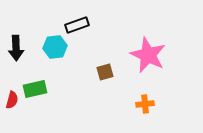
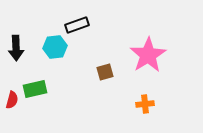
pink star: rotated 15 degrees clockwise
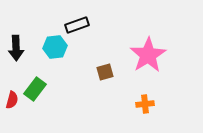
green rectangle: rotated 40 degrees counterclockwise
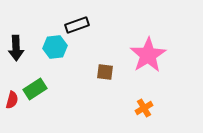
brown square: rotated 24 degrees clockwise
green rectangle: rotated 20 degrees clockwise
orange cross: moved 1 px left, 4 px down; rotated 24 degrees counterclockwise
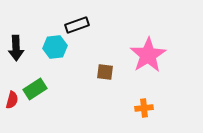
orange cross: rotated 24 degrees clockwise
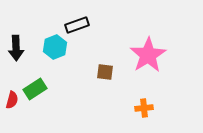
cyan hexagon: rotated 15 degrees counterclockwise
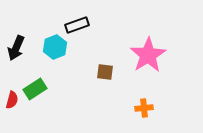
black arrow: rotated 25 degrees clockwise
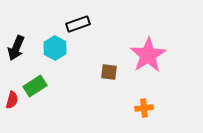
black rectangle: moved 1 px right, 1 px up
cyan hexagon: moved 1 px down; rotated 10 degrees counterclockwise
brown square: moved 4 px right
green rectangle: moved 3 px up
